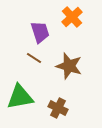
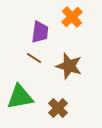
purple trapezoid: rotated 25 degrees clockwise
brown cross: rotated 18 degrees clockwise
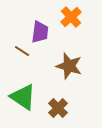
orange cross: moved 1 px left
brown line: moved 12 px left, 7 px up
green triangle: moved 3 px right; rotated 44 degrees clockwise
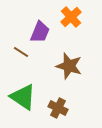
purple trapezoid: rotated 15 degrees clockwise
brown line: moved 1 px left, 1 px down
brown cross: rotated 18 degrees counterclockwise
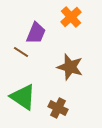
purple trapezoid: moved 4 px left, 1 px down
brown star: moved 1 px right, 1 px down
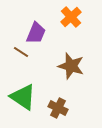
brown star: moved 1 px right, 1 px up
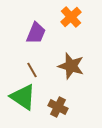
brown line: moved 11 px right, 18 px down; rotated 28 degrees clockwise
brown cross: moved 1 px up
